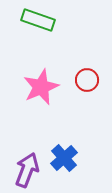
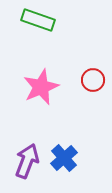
red circle: moved 6 px right
purple arrow: moved 9 px up
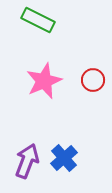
green rectangle: rotated 8 degrees clockwise
pink star: moved 3 px right, 6 px up
